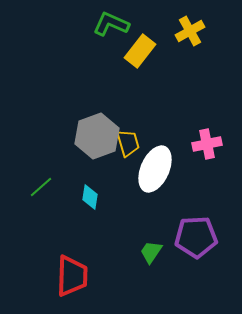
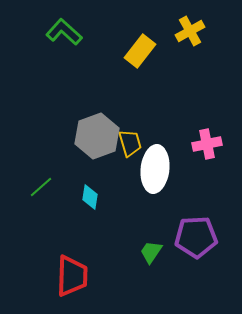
green L-shape: moved 47 px left, 8 px down; rotated 18 degrees clockwise
yellow trapezoid: moved 2 px right
white ellipse: rotated 18 degrees counterclockwise
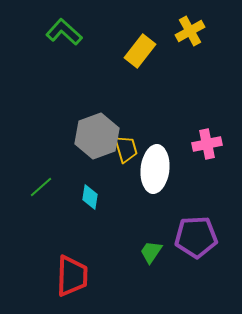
yellow trapezoid: moved 4 px left, 6 px down
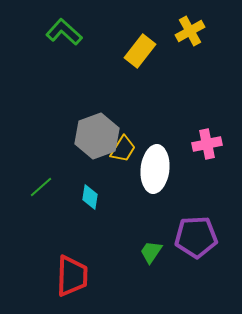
yellow trapezoid: moved 3 px left; rotated 48 degrees clockwise
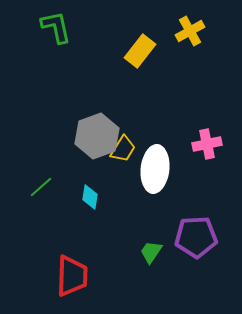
green L-shape: moved 8 px left, 5 px up; rotated 36 degrees clockwise
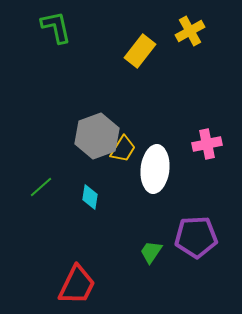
red trapezoid: moved 5 px right, 9 px down; rotated 24 degrees clockwise
